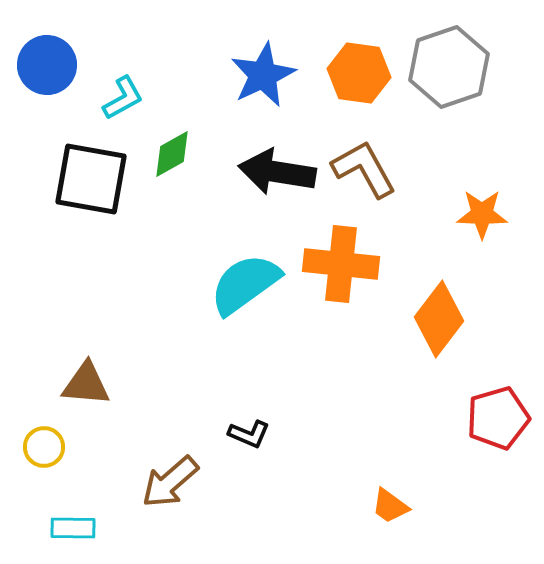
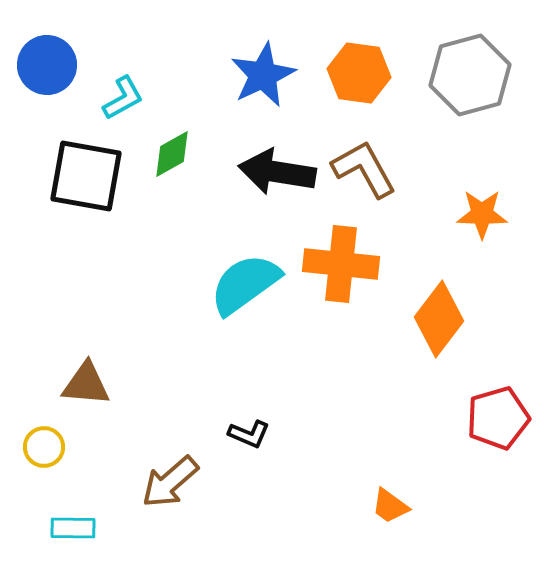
gray hexagon: moved 21 px right, 8 px down; rotated 4 degrees clockwise
black square: moved 5 px left, 3 px up
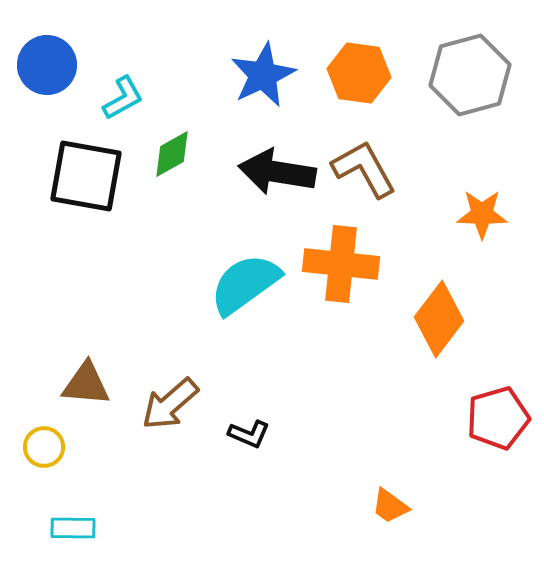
brown arrow: moved 78 px up
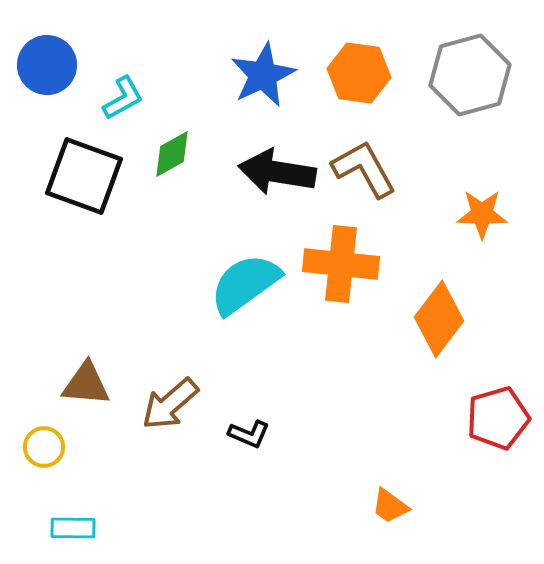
black square: moved 2 px left; rotated 10 degrees clockwise
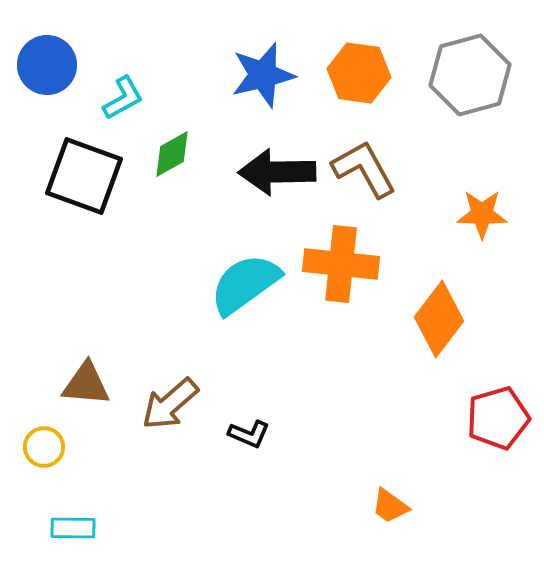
blue star: rotated 12 degrees clockwise
black arrow: rotated 10 degrees counterclockwise
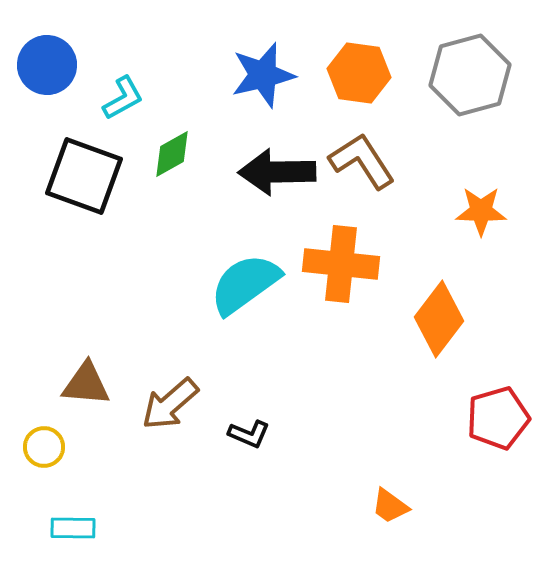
brown L-shape: moved 2 px left, 8 px up; rotated 4 degrees counterclockwise
orange star: moved 1 px left, 3 px up
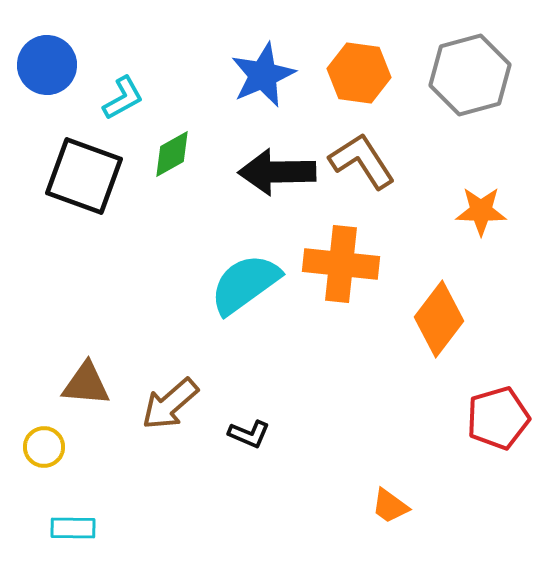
blue star: rotated 10 degrees counterclockwise
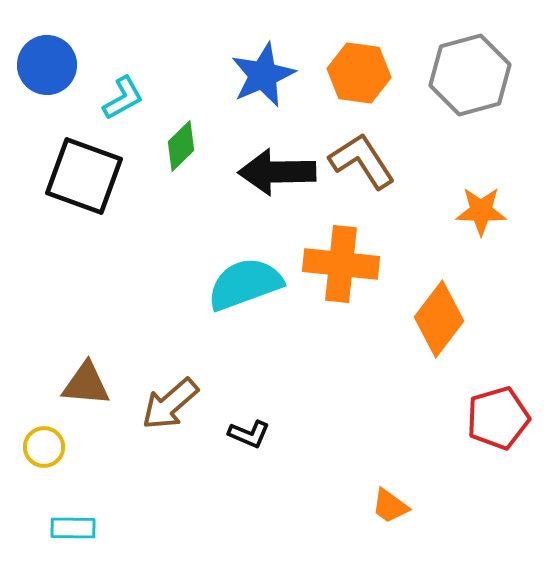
green diamond: moved 9 px right, 8 px up; rotated 15 degrees counterclockwise
cyan semicircle: rotated 16 degrees clockwise
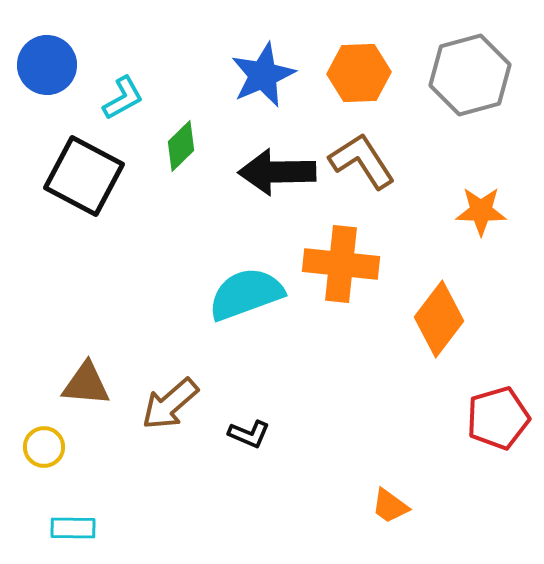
orange hexagon: rotated 10 degrees counterclockwise
black square: rotated 8 degrees clockwise
cyan semicircle: moved 1 px right, 10 px down
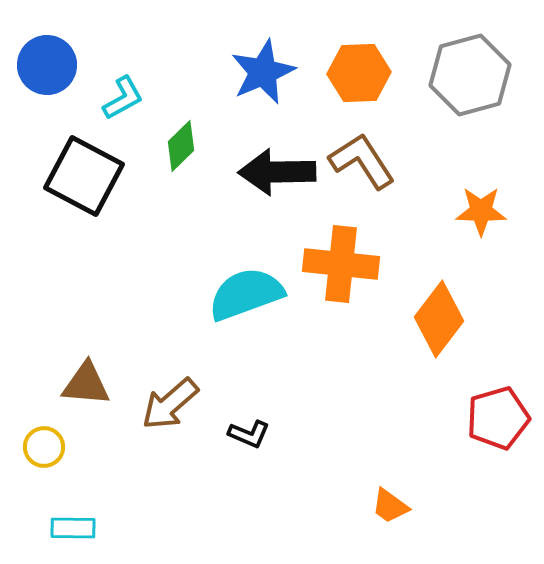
blue star: moved 3 px up
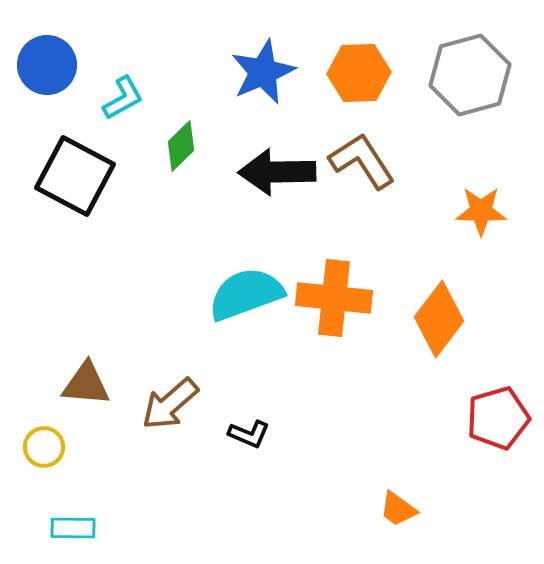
black square: moved 9 px left
orange cross: moved 7 px left, 34 px down
orange trapezoid: moved 8 px right, 3 px down
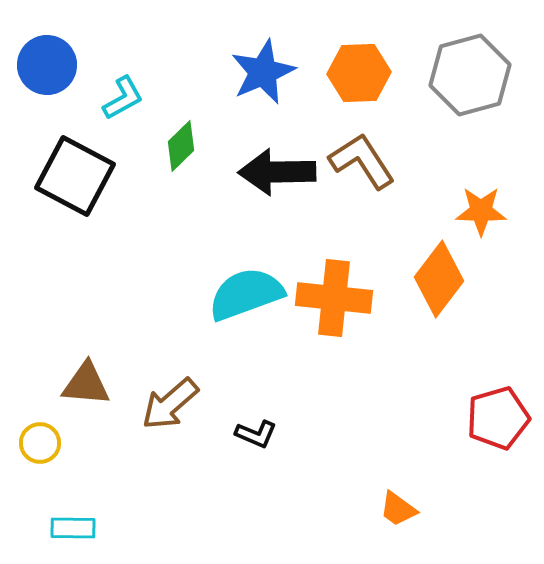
orange diamond: moved 40 px up
black L-shape: moved 7 px right
yellow circle: moved 4 px left, 4 px up
